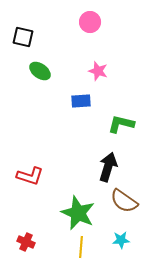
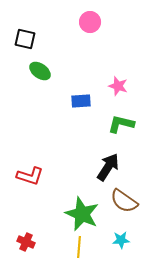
black square: moved 2 px right, 2 px down
pink star: moved 20 px right, 15 px down
black arrow: rotated 16 degrees clockwise
green star: moved 4 px right, 1 px down
yellow line: moved 2 px left
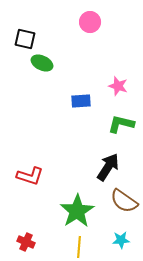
green ellipse: moved 2 px right, 8 px up; rotated 10 degrees counterclockwise
green star: moved 5 px left, 3 px up; rotated 16 degrees clockwise
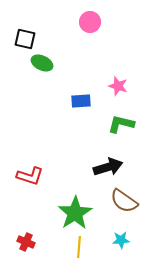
black arrow: rotated 40 degrees clockwise
green star: moved 2 px left, 2 px down
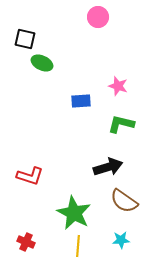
pink circle: moved 8 px right, 5 px up
green star: moved 1 px left; rotated 12 degrees counterclockwise
yellow line: moved 1 px left, 1 px up
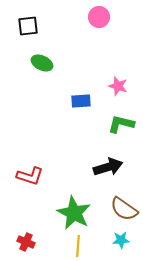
pink circle: moved 1 px right
black square: moved 3 px right, 13 px up; rotated 20 degrees counterclockwise
brown semicircle: moved 8 px down
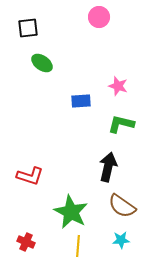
black square: moved 2 px down
green ellipse: rotated 10 degrees clockwise
black arrow: rotated 60 degrees counterclockwise
brown semicircle: moved 2 px left, 3 px up
green star: moved 3 px left, 1 px up
